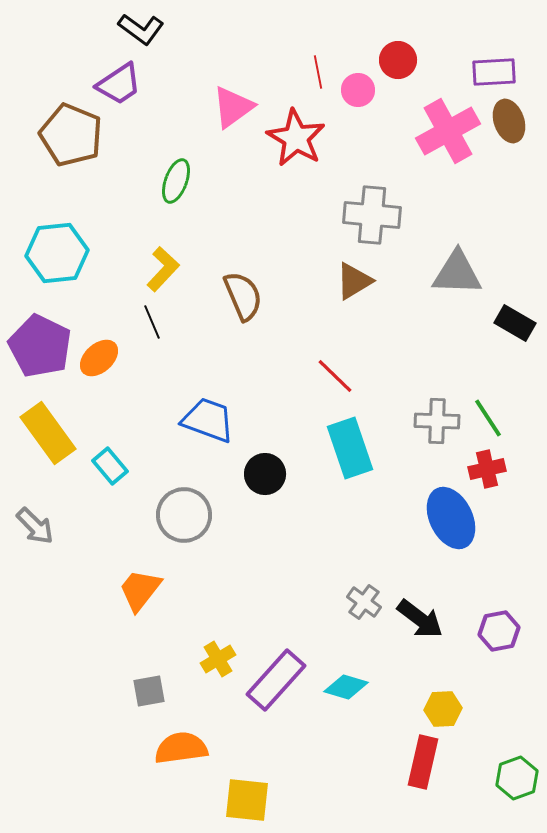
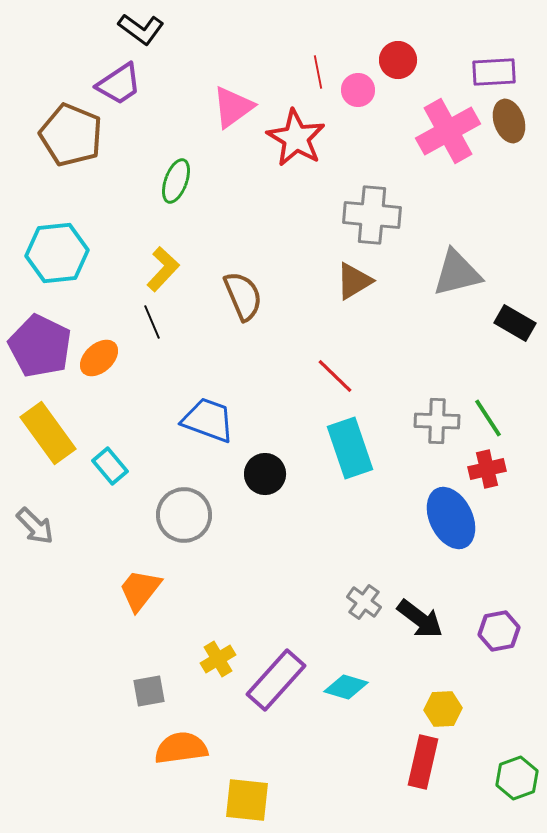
gray triangle at (457, 273): rotated 16 degrees counterclockwise
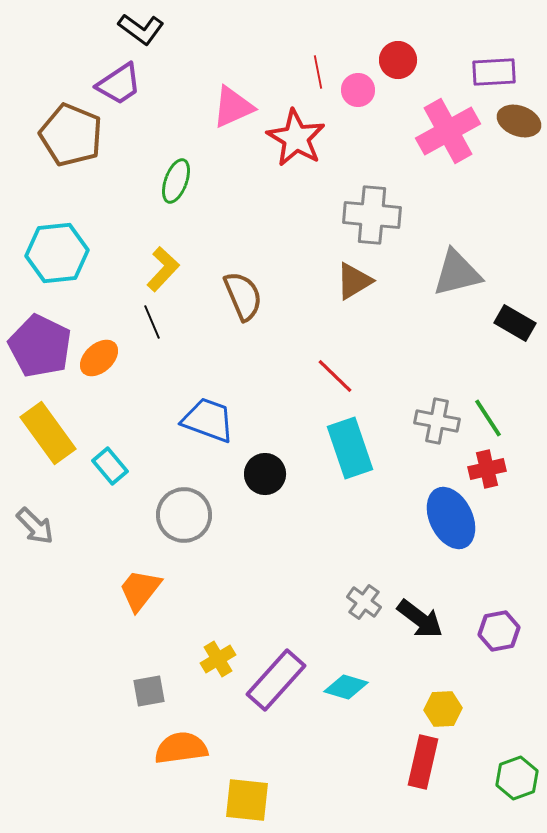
pink triangle at (233, 107): rotated 12 degrees clockwise
brown ellipse at (509, 121): moved 10 px right; rotated 51 degrees counterclockwise
gray cross at (437, 421): rotated 9 degrees clockwise
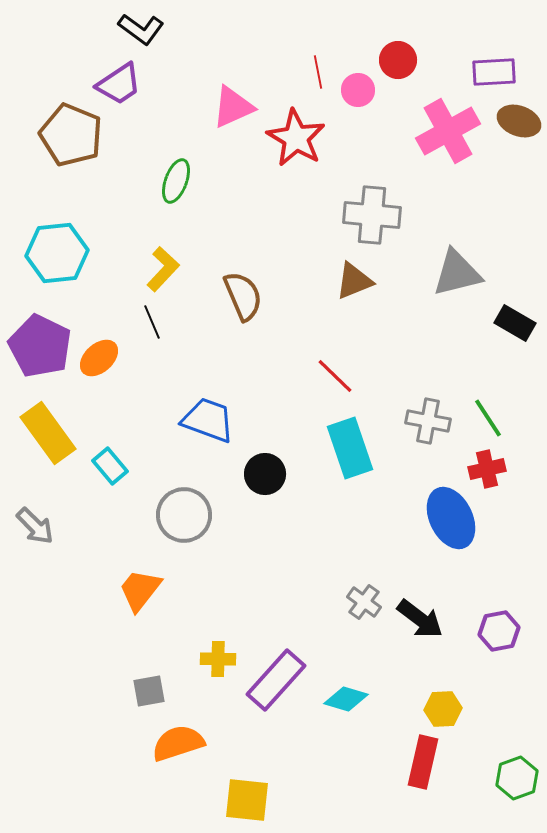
brown triangle at (354, 281): rotated 9 degrees clockwise
gray cross at (437, 421): moved 9 px left
yellow cross at (218, 659): rotated 32 degrees clockwise
cyan diamond at (346, 687): moved 12 px down
orange semicircle at (181, 748): moved 3 px left, 5 px up; rotated 10 degrees counterclockwise
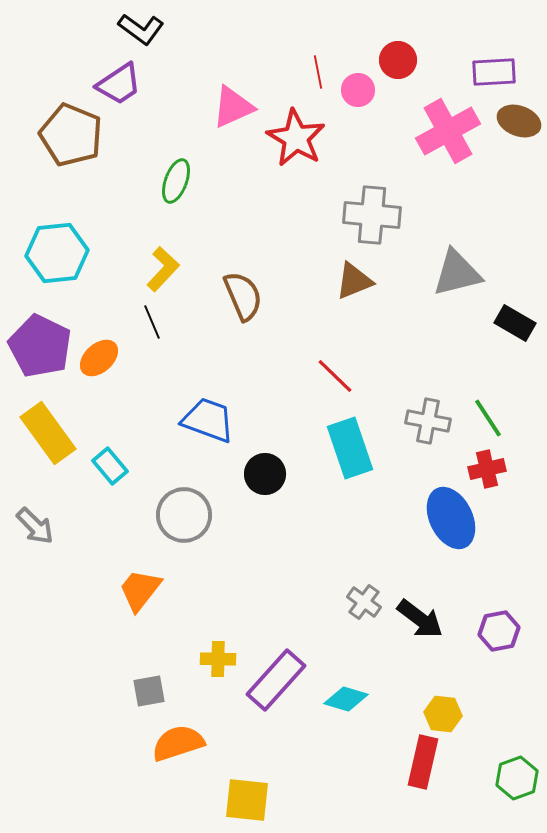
yellow hexagon at (443, 709): moved 5 px down; rotated 9 degrees clockwise
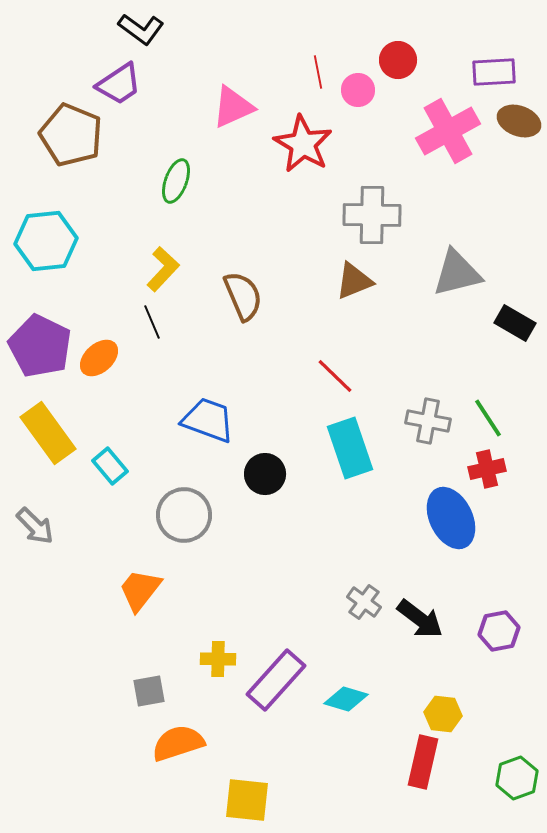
red star at (296, 138): moved 7 px right, 6 px down
gray cross at (372, 215): rotated 4 degrees counterclockwise
cyan hexagon at (57, 253): moved 11 px left, 12 px up
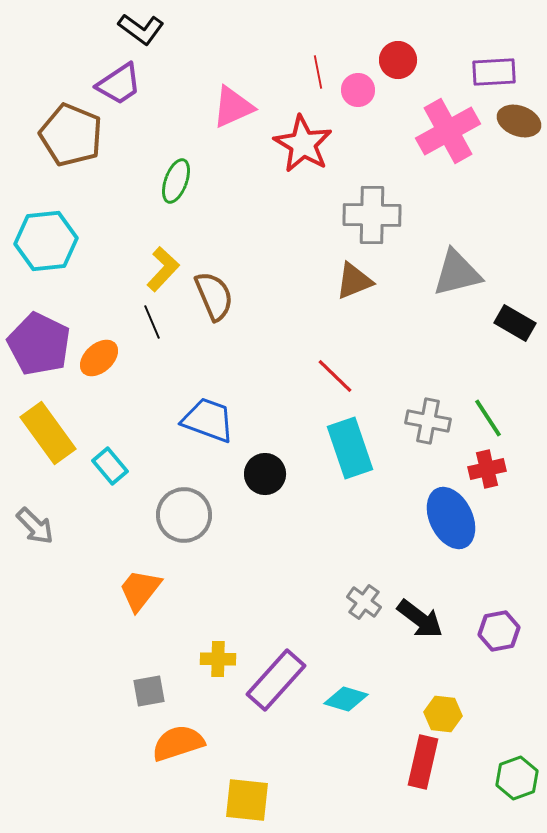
brown semicircle at (243, 296): moved 29 px left
purple pentagon at (40, 346): moved 1 px left, 2 px up
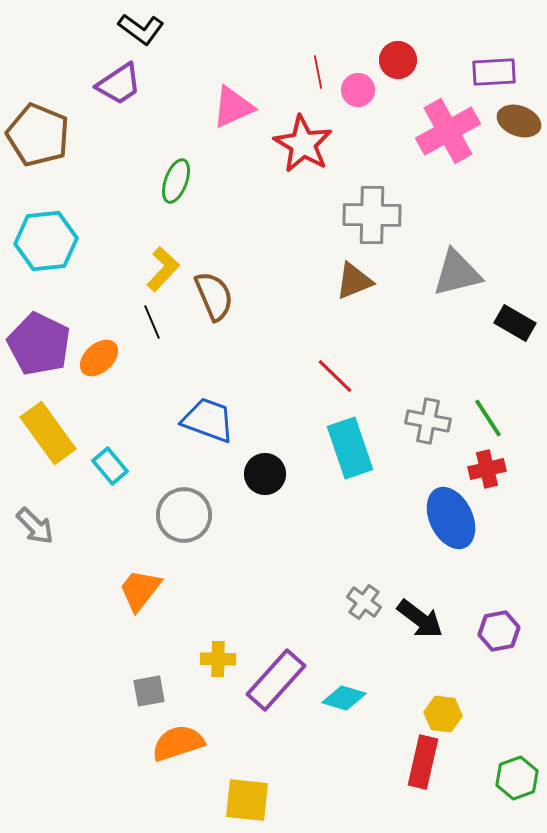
brown pentagon at (71, 135): moved 33 px left
cyan diamond at (346, 699): moved 2 px left, 1 px up
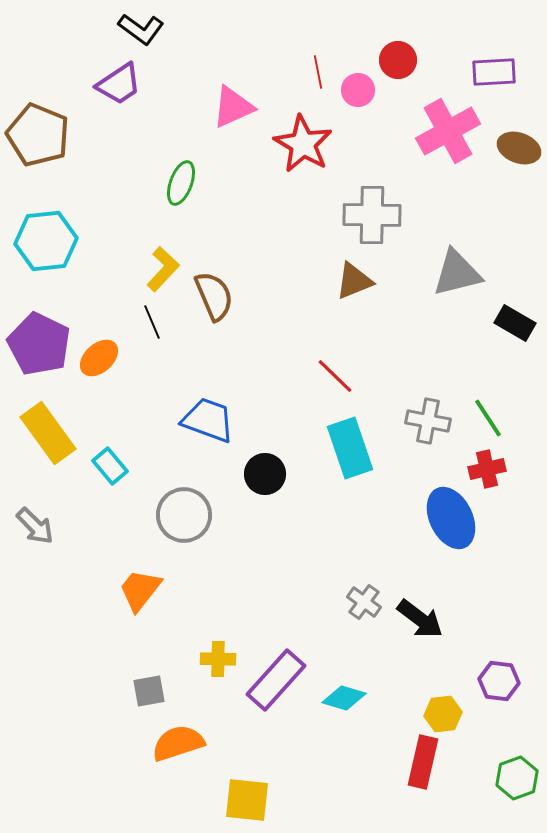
brown ellipse at (519, 121): moved 27 px down
green ellipse at (176, 181): moved 5 px right, 2 px down
purple hexagon at (499, 631): moved 50 px down; rotated 18 degrees clockwise
yellow hexagon at (443, 714): rotated 12 degrees counterclockwise
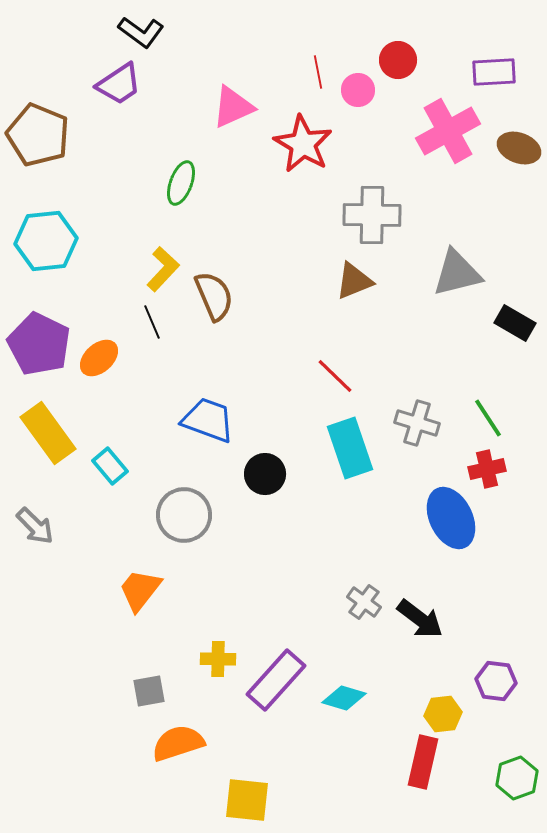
black L-shape at (141, 29): moved 3 px down
gray cross at (428, 421): moved 11 px left, 2 px down; rotated 6 degrees clockwise
purple hexagon at (499, 681): moved 3 px left
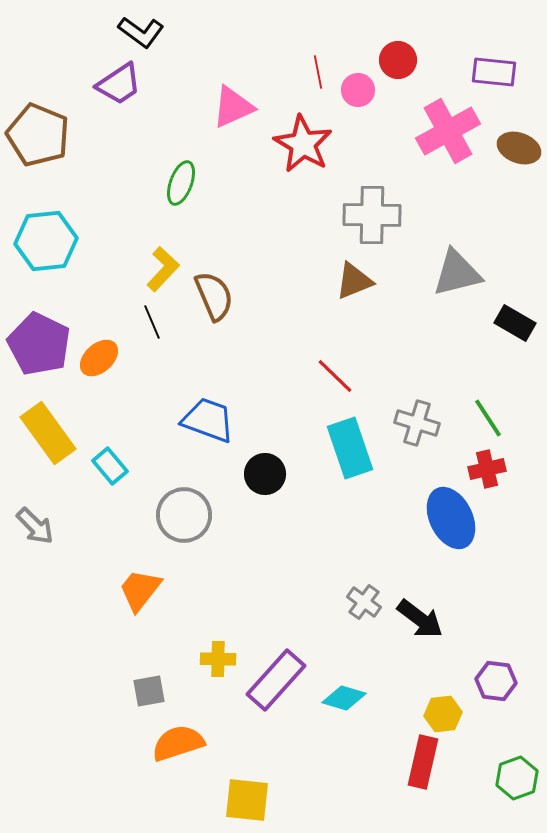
purple rectangle at (494, 72): rotated 9 degrees clockwise
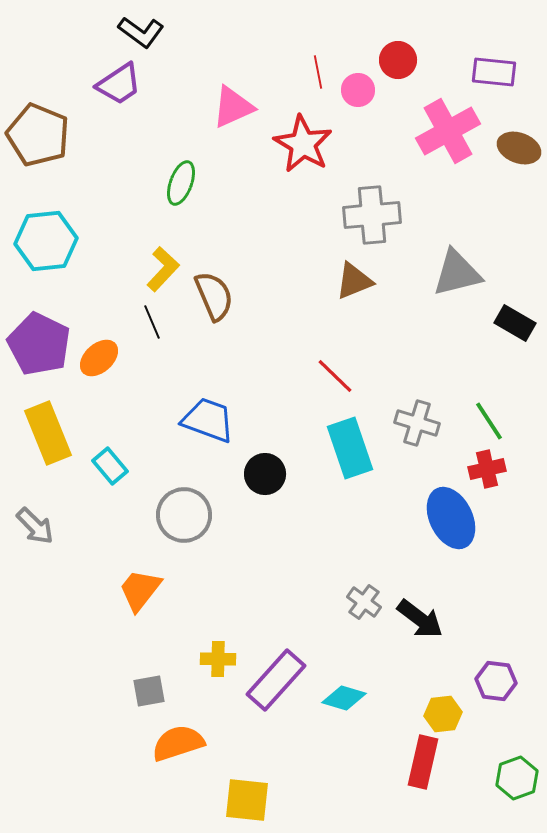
gray cross at (372, 215): rotated 6 degrees counterclockwise
green line at (488, 418): moved 1 px right, 3 px down
yellow rectangle at (48, 433): rotated 14 degrees clockwise
